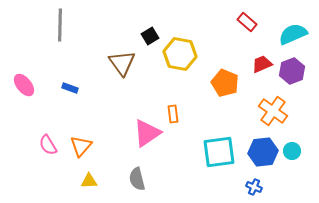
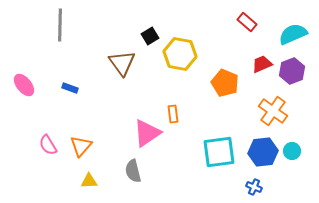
gray semicircle: moved 4 px left, 8 px up
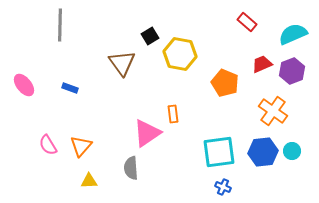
gray semicircle: moved 2 px left, 3 px up; rotated 10 degrees clockwise
blue cross: moved 31 px left
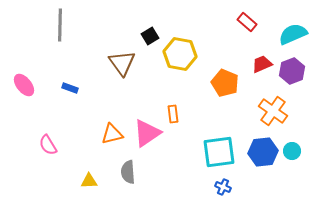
orange triangle: moved 31 px right, 12 px up; rotated 35 degrees clockwise
gray semicircle: moved 3 px left, 4 px down
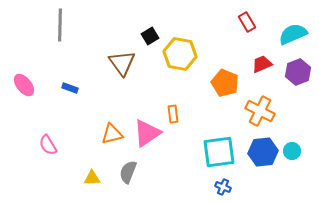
red rectangle: rotated 18 degrees clockwise
purple hexagon: moved 6 px right, 1 px down
orange cross: moved 13 px left; rotated 8 degrees counterclockwise
gray semicircle: rotated 25 degrees clockwise
yellow triangle: moved 3 px right, 3 px up
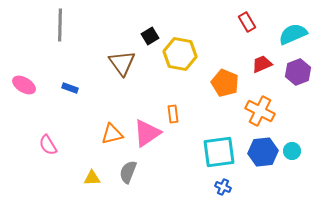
pink ellipse: rotated 20 degrees counterclockwise
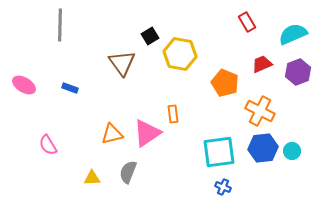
blue hexagon: moved 4 px up
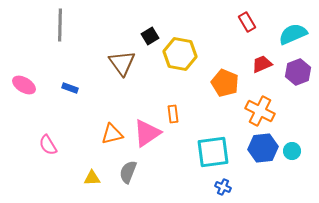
cyan square: moved 6 px left
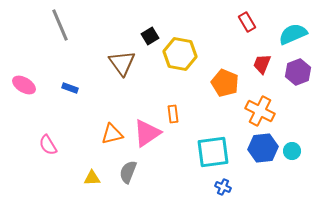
gray line: rotated 24 degrees counterclockwise
red trapezoid: rotated 45 degrees counterclockwise
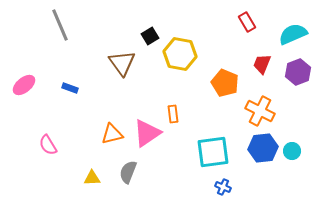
pink ellipse: rotated 70 degrees counterclockwise
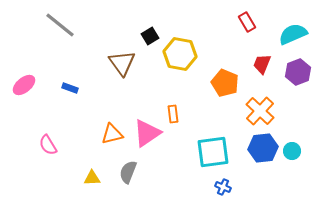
gray line: rotated 28 degrees counterclockwise
orange cross: rotated 16 degrees clockwise
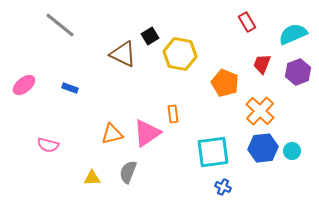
brown triangle: moved 1 px right, 9 px up; rotated 28 degrees counterclockwise
pink semicircle: rotated 45 degrees counterclockwise
